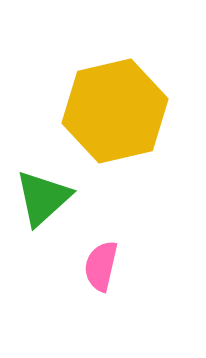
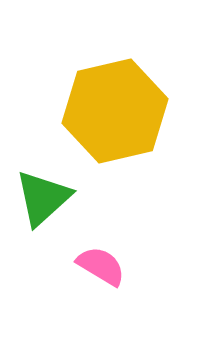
pink semicircle: rotated 108 degrees clockwise
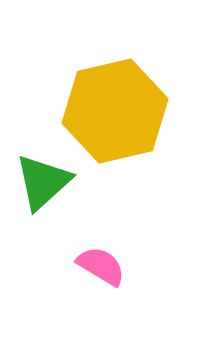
green triangle: moved 16 px up
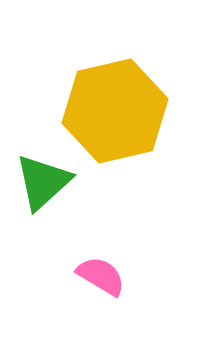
pink semicircle: moved 10 px down
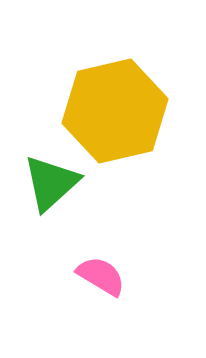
green triangle: moved 8 px right, 1 px down
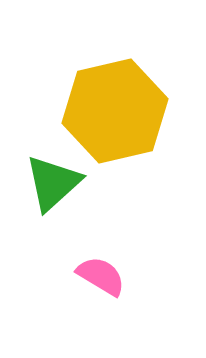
green triangle: moved 2 px right
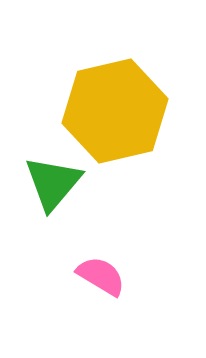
green triangle: rotated 8 degrees counterclockwise
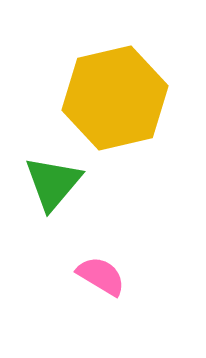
yellow hexagon: moved 13 px up
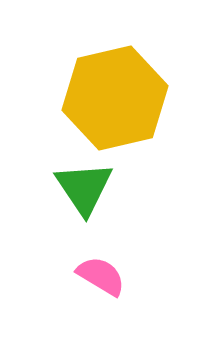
green triangle: moved 31 px right, 5 px down; rotated 14 degrees counterclockwise
